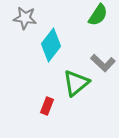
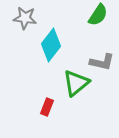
gray L-shape: moved 1 px left, 1 px up; rotated 30 degrees counterclockwise
red rectangle: moved 1 px down
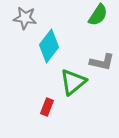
cyan diamond: moved 2 px left, 1 px down
green triangle: moved 3 px left, 1 px up
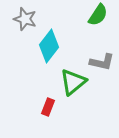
gray star: moved 1 px down; rotated 10 degrees clockwise
red rectangle: moved 1 px right
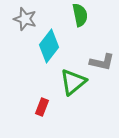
green semicircle: moved 18 px left; rotated 45 degrees counterclockwise
red rectangle: moved 6 px left
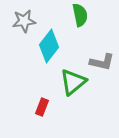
gray star: moved 1 px left, 2 px down; rotated 25 degrees counterclockwise
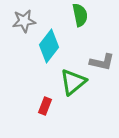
red rectangle: moved 3 px right, 1 px up
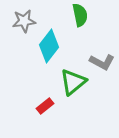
gray L-shape: rotated 15 degrees clockwise
red rectangle: rotated 30 degrees clockwise
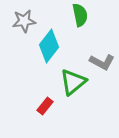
red rectangle: rotated 12 degrees counterclockwise
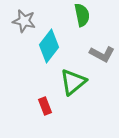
green semicircle: moved 2 px right
gray star: rotated 20 degrees clockwise
gray L-shape: moved 8 px up
red rectangle: rotated 60 degrees counterclockwise
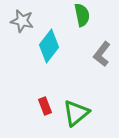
gray star: moved 2 px left
gray L-shape: rotated 100 degrees clockwise
green triangle: moved 3 px right, 31 px down
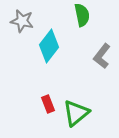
gray L-shape: moved 2 px down
red rectangle: moved 3 px right, 2 px up
